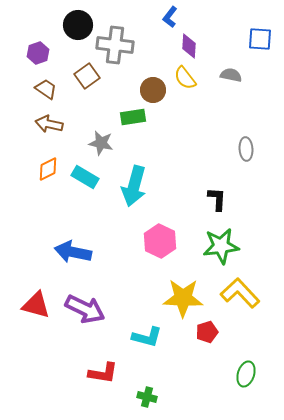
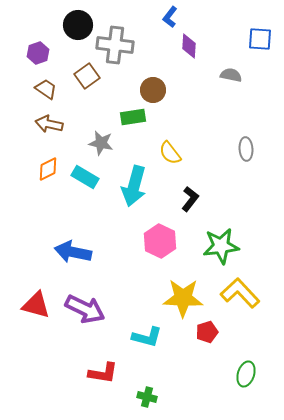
yellow semicircle: moved 15 px left, 75 px down
black L-shape: moved 27 px left; rotated 35 degrees clockwise
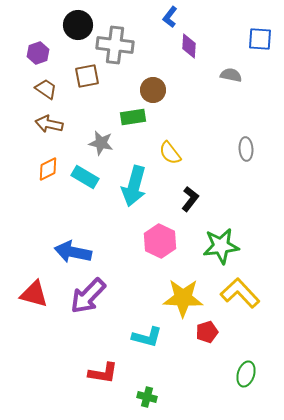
brown square: rotated 25 degrees clockwise
red triangle: moved 2 px left, 11 px up
purple arrow: moved 3 px right, 13 px up; rotated 108 degrees clockwise
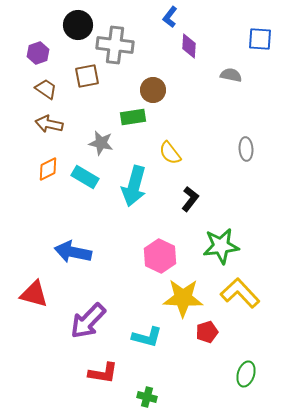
pink hexagon: moved 15 px down
purple arrow: moved 25 px down
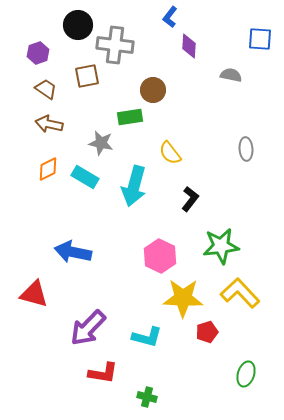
green rectangle: moved 3 px left
purple arrow: moved 7 px down
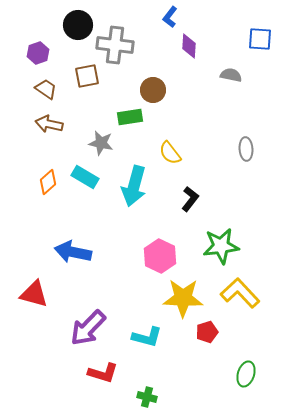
orange diamond: moved 13 px down; rotated 15 degrees counterclockwise
red L-shape: rotated 8 degrees clockwise
